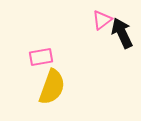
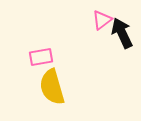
yellow semicircle: rotated 144 degrees clockwise
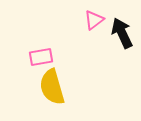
pink triangle: moved 8 px left
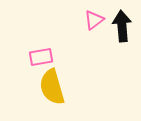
black arrow: moved 7 px up; rotated 20 degrees clockwise
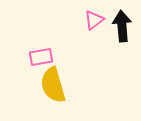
yellow semicircle: moved 1 px right, 2 px up
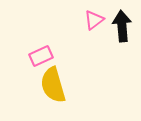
pink rectangle: moved 1 px up; rotated 15 degrees counterclockwise
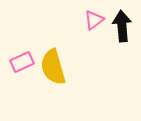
pink rectangle: moved 19 px left, 6 px down
yellow semicircle: moved 18 px up
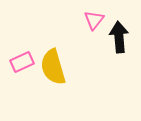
pink triangle: rotated 15 degrees counterclockwise
black arrow: moved 3 px left, 11 px down
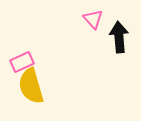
pink triangle: moved 1 px left, 1 px up; rotated 20 degrees counterclockwise
yellow semicircle: moved 22 px left, 19 px down
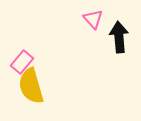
pink rectangle: rotated 25 degrees counterclockwise
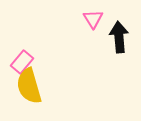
pink triangle: rotated 10 degrees clockwise
yellow semicircle: moved 2 px left
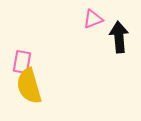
pink triangle: rotated 40 degrees clockwise
pink rectangle: rotated 30 degrees counterclockwise
